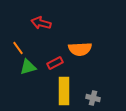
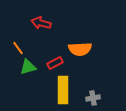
yellow rectangle: moved 1 px left, 1 px up
gray cross: rotated 24 degrees counterclockwise
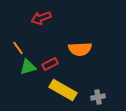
red arrow: moved 5 px up; rotated 36 degrees counterclockwise
red rectangle: moved 5 px left, 1 px down
yellow rectangle: rotated 60 degrees counterclockwise
gray cross: moved 5 px right, 1 px up
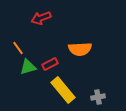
yellow rectangle: rotated 20 degrees clockwise
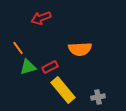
red rectangle: moved 3 px down
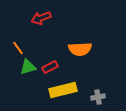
yellow rectangle: rotated 64 degrees counterclockwise
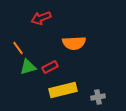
orange semicircle: moved 6 px left, 6 px up
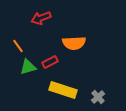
orange line: moved 2 px up
red rectangle: moved 5 px up
yellow rectangle: rotated 32 degrees clockwise
gray cross: rotated 32 degrees counterclockwise
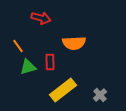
red arrow: rotated 144 degrees counterclockwise
red rectangle: rotated 63 degrees counterclockwise
yellow rectangle: rotated 56 degrees counterclockwise
gray cross: moved 2 px right, 2 px up
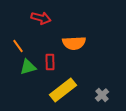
gray cross: moved 2 px right
